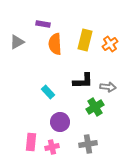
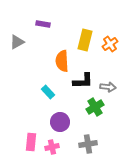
orange semicircle: moved 7 px right, 17 px down
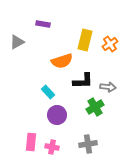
orange semicircle: rotated 105 degrees counterclockwise
purple circle: moved 3 px left, 7 px up
pink cross: rotated 24 degrees clockwise
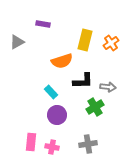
orange cross: moved 1 px right, 1 px up
cyan rectangle: moved 3 px right
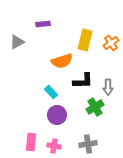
purple rectangle: rotated 16 degrees counterclockwise
gray arrow: rotated 84 degrees clockwise
pink cross: moved 2 px right, 1 px up
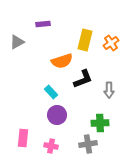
black L-shape: moved 2 px up; rotated 20 degrees counterclockwise
gray arrow: moved 1 px right, 3 px down
green cross: moved 5 px right, 16 px down; rotated 30 degrees clockwise
pink rectangle: moved 8 px left, 4 px up
pink cross: moved 3 px left
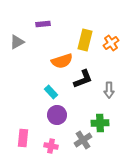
gray cross: moved 5 px left, 4 px up; rotated 24 degrees counterclockwise
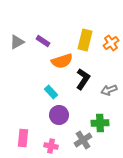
purple rectangle: moved 17 px down; rotated 40 degrees clockwise
black L-shape: rotated 35 degrees counterclockwise
gray arrow: rotated 70 degrees clockwise
purple circle: moved 2 px right
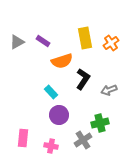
yellow rectangle: moved 2 px up; rotated 25 degrees counterclockwise
green cross: rotated 12 degrees counterclockwise
